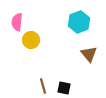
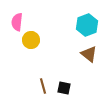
cyan hexagon: moved 8 px right, 3 px down
brown triangle: rotated 12 degrees counterclockwise
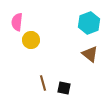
cyan hexagon: moved 2 px right, 2 px up
brown triangle: moved 1 px right
brown line: moved 3 px up
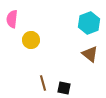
pink semicircle: moved 5 px left, 3 px up
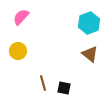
pink semicircle: moved 9 px right, 2 px up; rotated 36 degrees clockwise
yellow circle: moved 13 px left, 11 px down
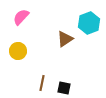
brown triangle: moved 25 px left, 15 px up; rotated 48 degrees clockwise
brown line: moved 1 px left; rotated 28 degrees clockwise
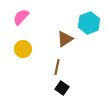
yellow circle: moved 5 px right, 2 px up
brown line: moved 15 px right, 16 px up
black square: moved 2 px left; rotated 24 degrees clockwise
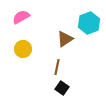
pink semicircle: rotated 18 degrees clockwise
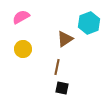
black square: rotated 24 degrees counterclockwise
